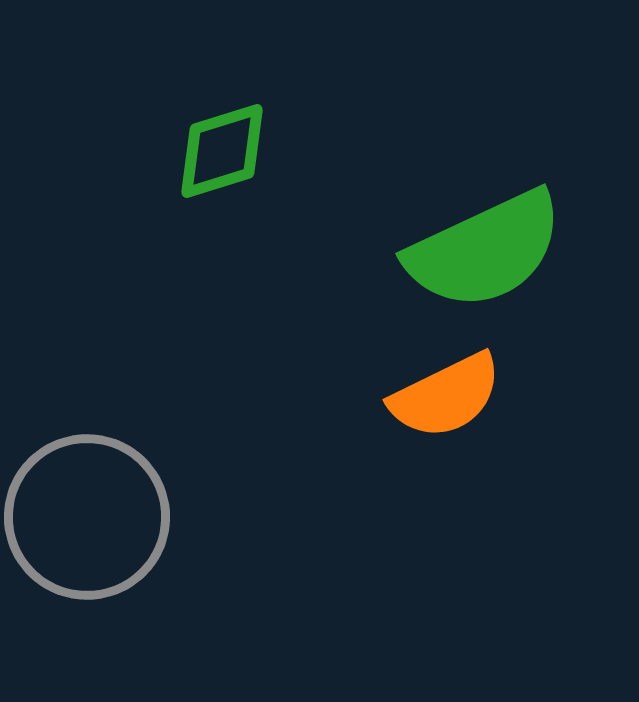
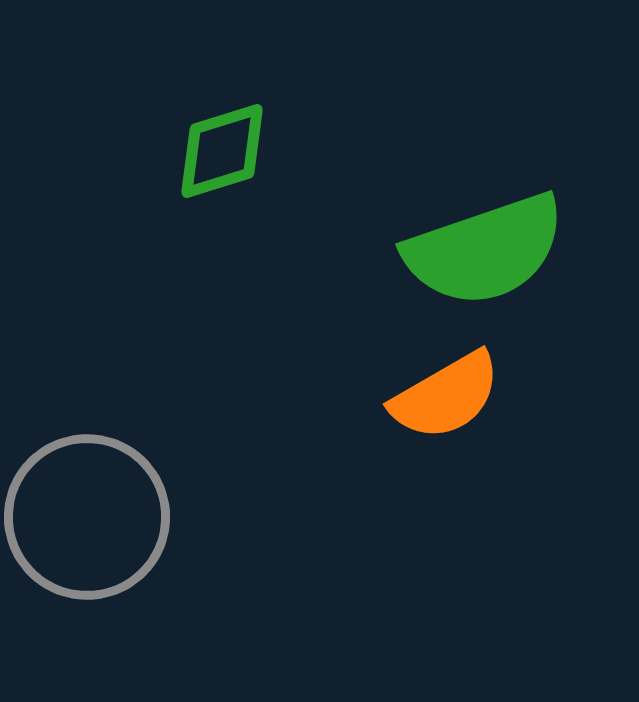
green semicircle: rotated 6 degrees clockwise
orange semicircle: rotated 4 degrees counterclockwise
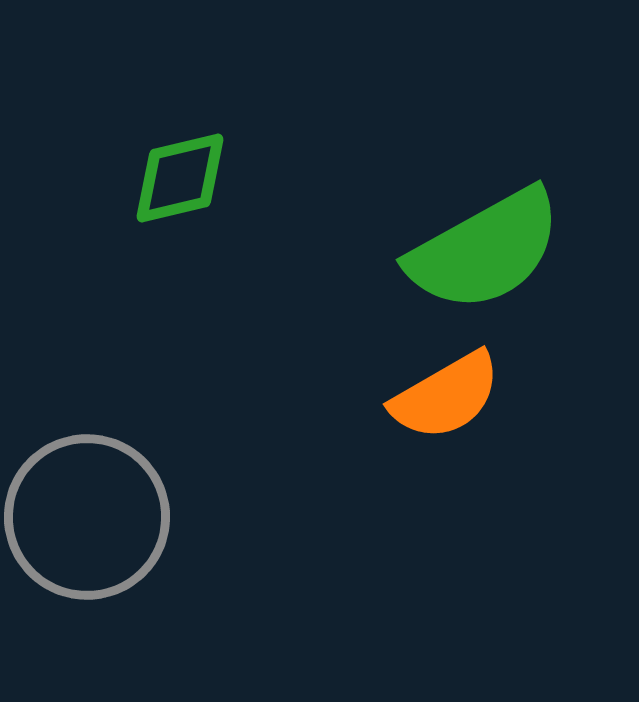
green diamond: moved 42 px left, 27 px down; rotated 4 degrees clockwise
green semicircle: rotated 10 degrees counterclockwise
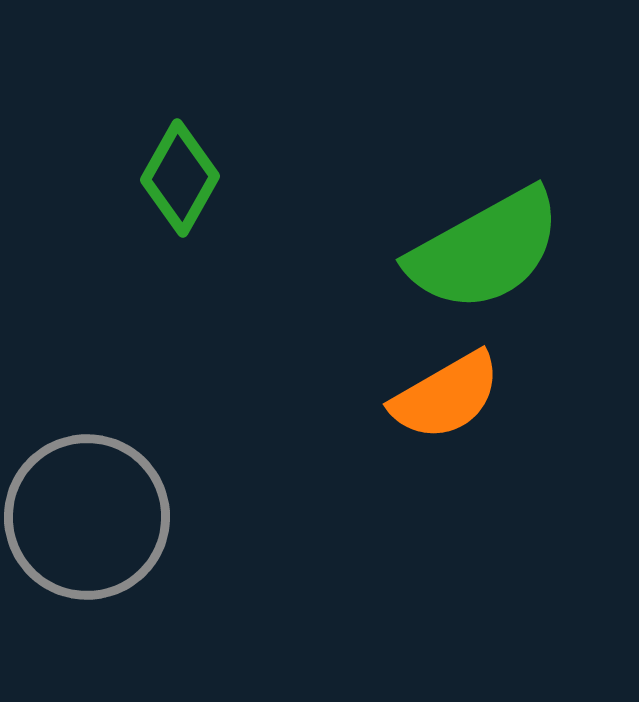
green diamond: rotated 47 degrees counterclockwise
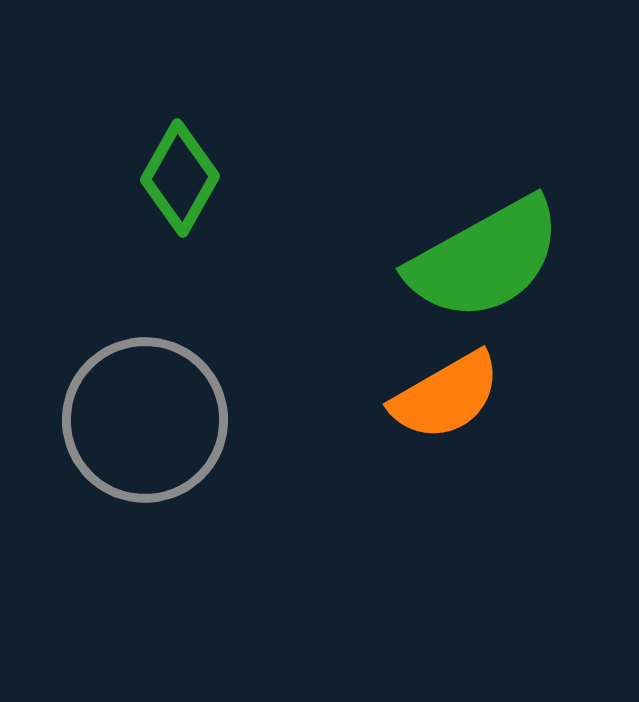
green semicircle: moved 9 px down
gray circle: moved 58 px right, 97 px up
